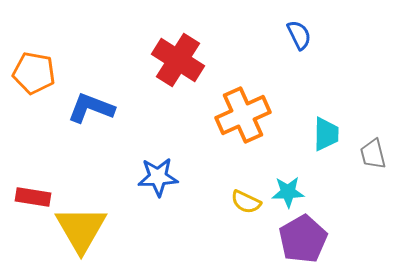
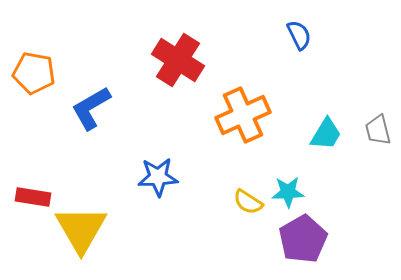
blue L-shape: rotated 51 degrees counterclockwise
cyan trapezoid: rotated 30 degrees clockwise
gray trapezoid: moved 5 px right, 24 px up
yellow semicircle: moved 2 px right; rotated 8 degrees clockwise
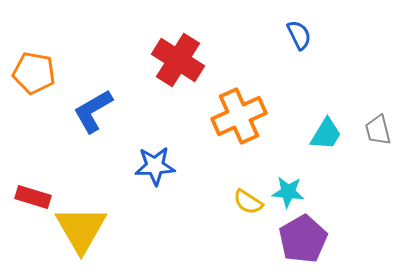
blue L-shape: moved 2 px right, 3 px down
orange cross: moved 4 px left, 1 px down
blue star: moved 3 px left, 11 px up
cyan star: rotated 8 degrees clockwise
red rectangle: rotated 8 degrees clockwise
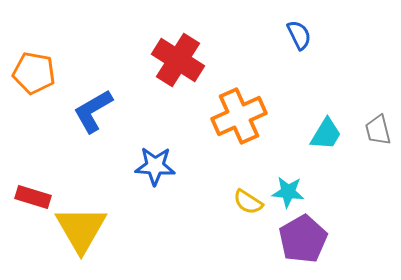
blue star: rotated 6 degrees clockwise
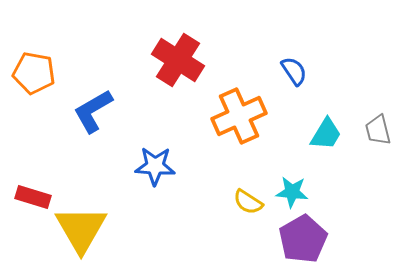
blue semicircle: moved 5 px left, 36 px down; rotated 8 degrees counterclockwise
cyan star: moved 4 px right
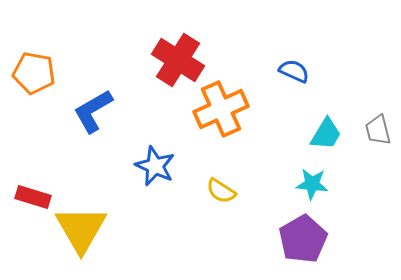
blue semicircle: rotated 32 degrees counterclockwise
orange cross: moved 18 px left, 7 px up
blue star: rotated 21 degrees clockwise
cyan star: moved 20 px right, 8 px up
yellow semicircle: moved 27 px left, 11 px up
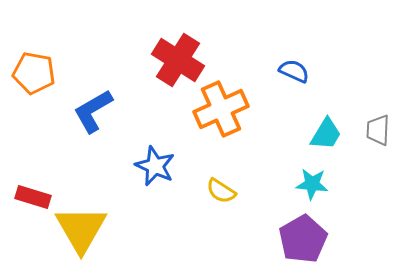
gray trapezoid: rotated 16 degrees clockwise
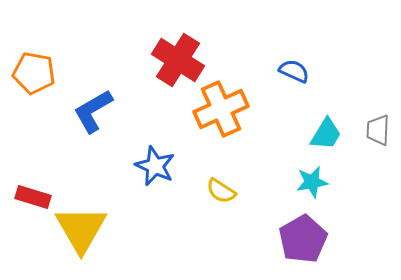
cyan star: moved 2 px up; rotated 16 degrees counterclockwise
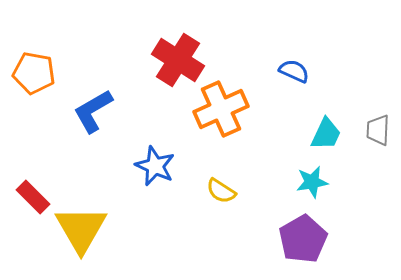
cyan trapezoid: rotated 6 degrees counterclockwise
red rectangle: rotated 28 degrees clockwise
